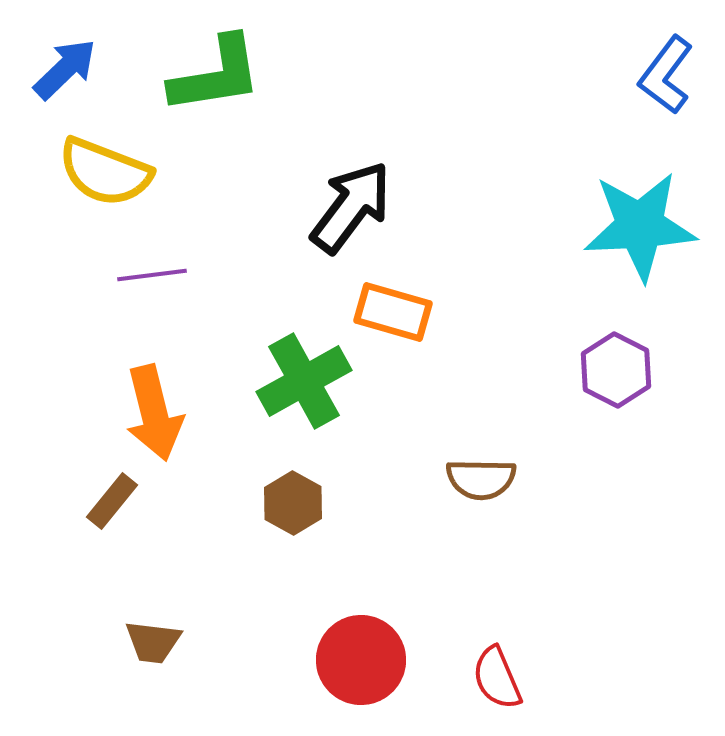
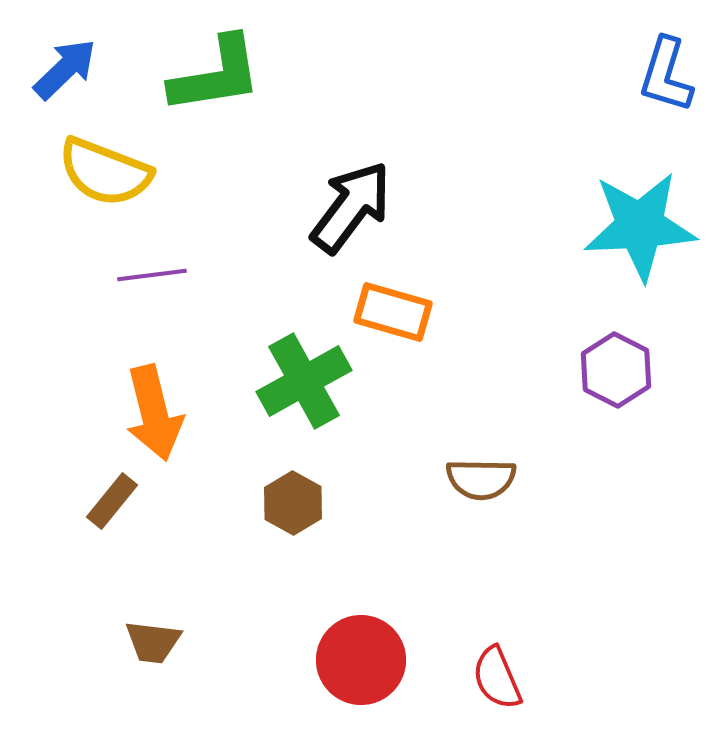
blue L-shape: rotated 20 degrees counterclockwise
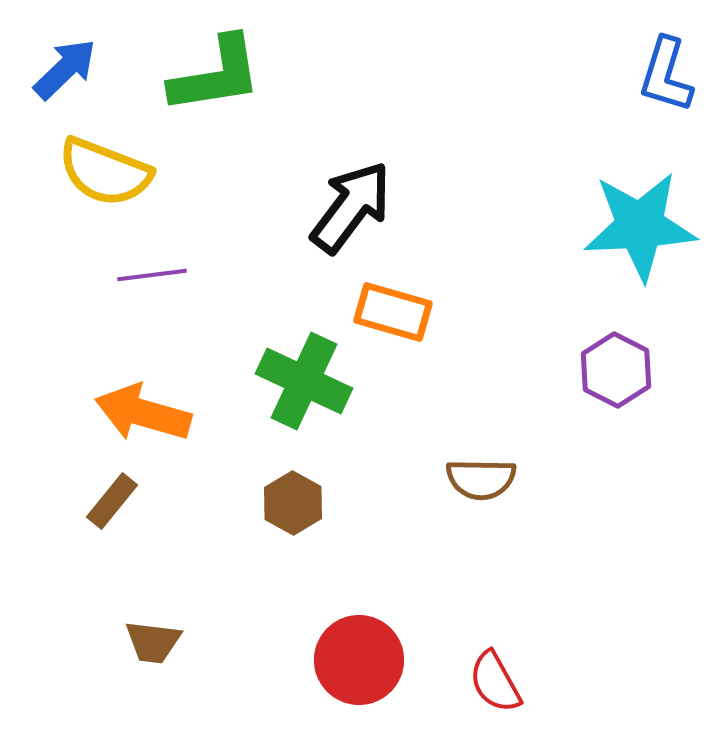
green cross: rotated 36 degrees counterclockwise
orange arrow: moved 11 px left; rotated 120 degrees clockwise
red circle: moved 2 px left
red semicircle: moved 2 px left, 4 px down; rotated 6 degrees counterclockwise
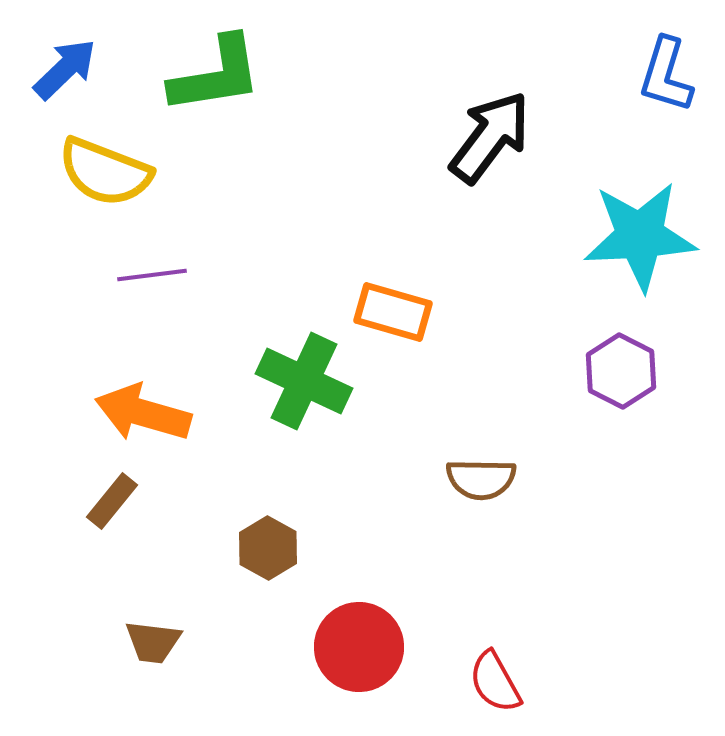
black arrow: moved 139 px right, 70 px up
cyan star: moved 10 px down
purple hexagon: moved 5 px right, 1 px down
brown hexagon: moved 25 px left, 45 px down
red circle: moved 13 px up
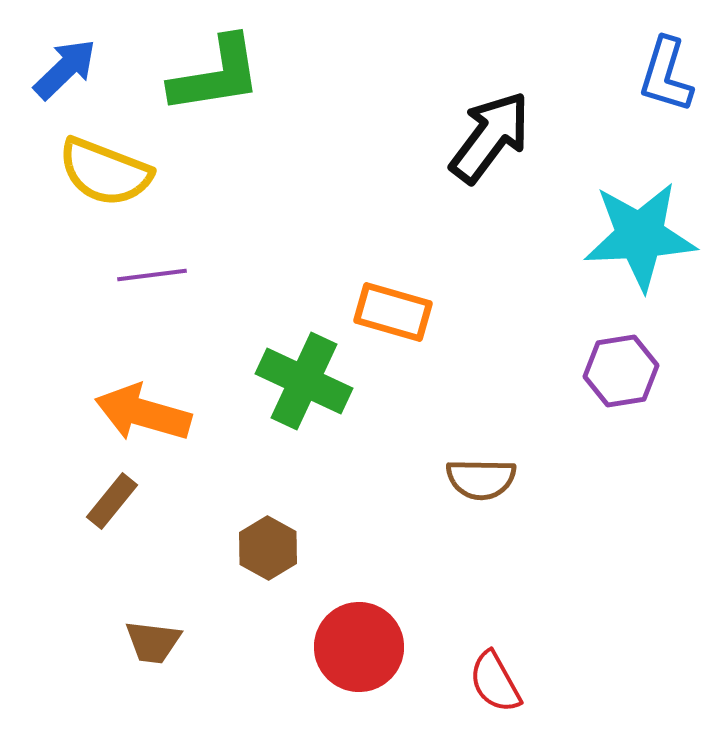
purple hexagon: rotated 24 degrees clockwise
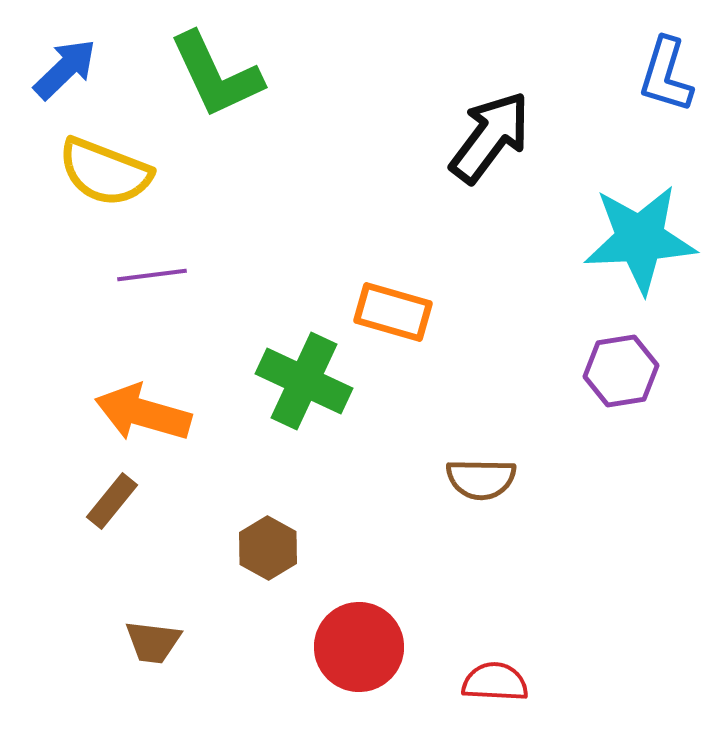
green L-shape: rotated 74 degrees clockwise
cyan star: moved 3 px down
red semicircle: rotated 122 degrees clockwise
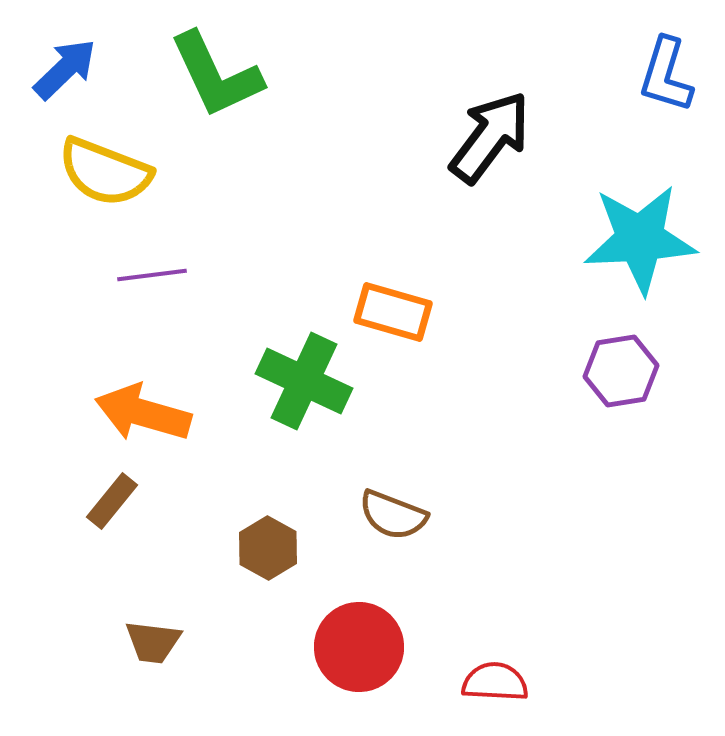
brown semicircle: moved 88 px left, 36 px down; rotated 20 degrees clockwise
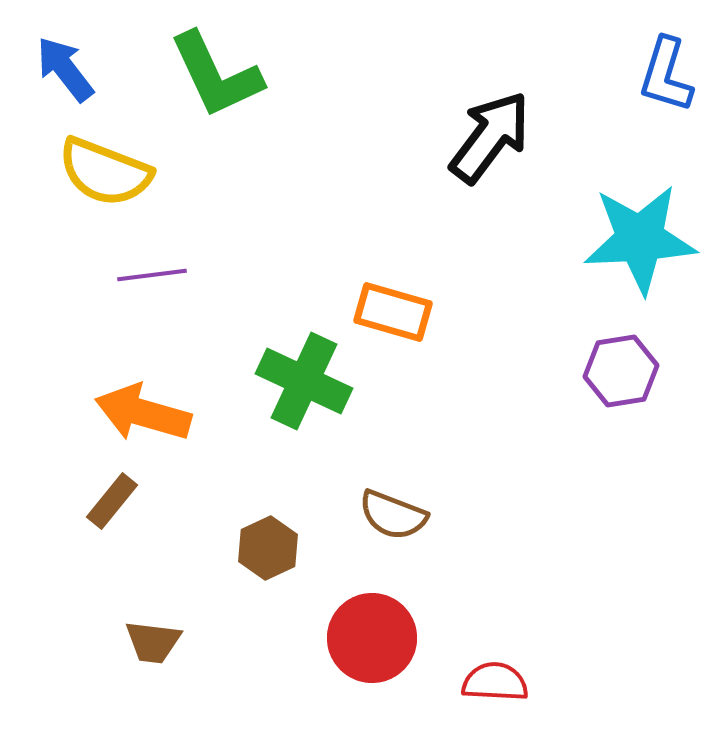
blue arrow: rotated 84 degrees counterclockwise
brown hexagon: rotated 6 degrees clockwise
red circle: moved 13 px right, 9 px up
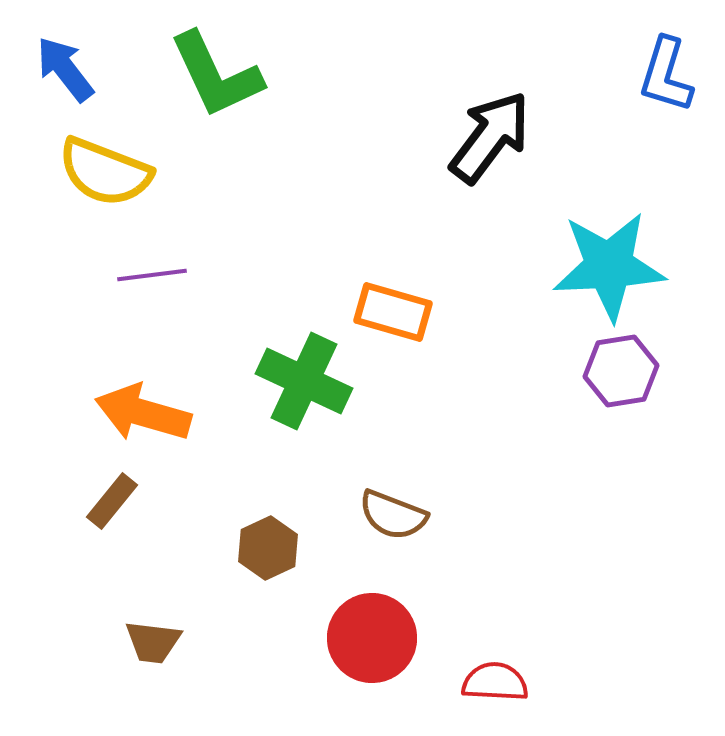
cyan star: moved 31 px left, 27 px down
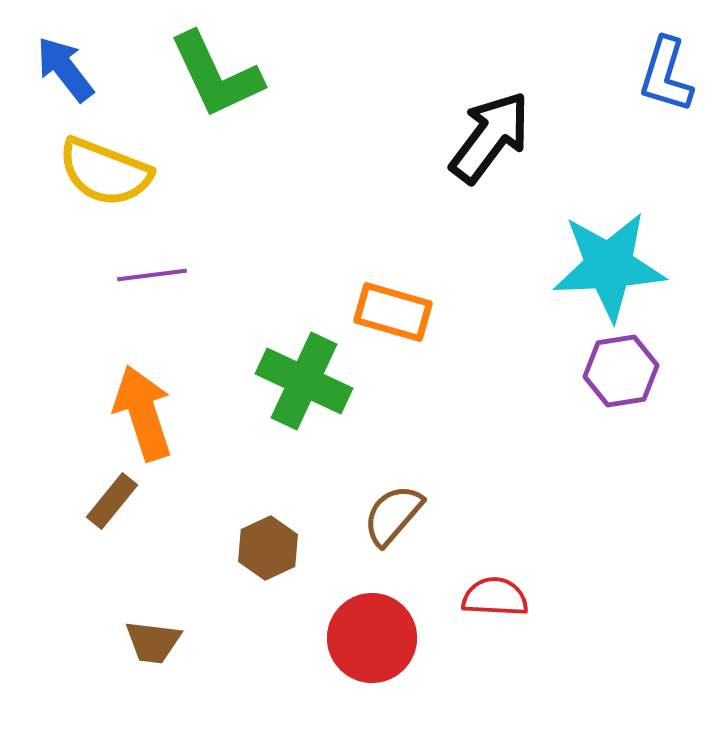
orange arrow: rotated 56 degrees clockwise
brown semicircle: rotated 110 degrees clockwise
red semicircle: moved 85 px up
